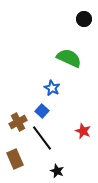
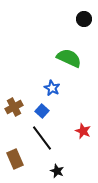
brown cross: moved 4 px left, 15 px up
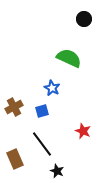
blue square: rotated 32 degrees clockwise
black line: moved 6 px down
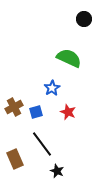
blue star: rotated 14 degrees clockwise
blue square: moved 6 px left, 1 px down
red star: moved 15 px left, 19 px up
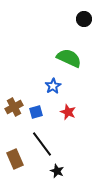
blue star: moved 1 px right, 2 px up
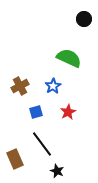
brown cross: moved 6 px right, 21 px up
red star: rotated 21 degrees clockwise
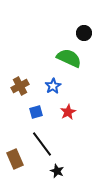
black circle: moved 14 px down
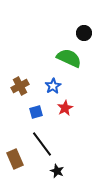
red star: moved 3 px left, 4 px up
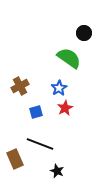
green semicircle: rotated 10 degrees clockwise
blue star: moved 6 px right, 2 px down
black line: moved 2 px left; rotated 32 degrees counterclockwise
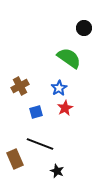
black circle: moved 5 px up
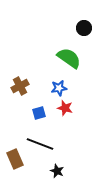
blue star: rotated 21 degrees clockwise
red star: rotated 28 degrees counterclockwise
blue square: moved 3 px right, 1 px down
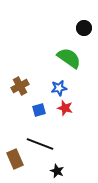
blue square: moved 3 px up
